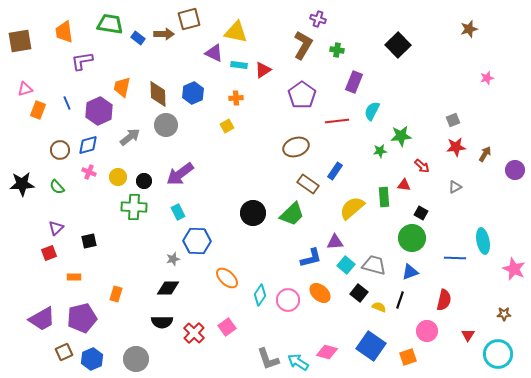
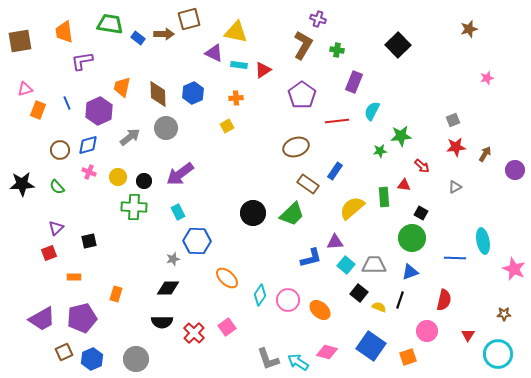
gray circle at (166, 125): moved 3 px down
gray trapezoid at (374, 265): rotated 15 degrees counterclockwise
orange ellipse at (320, 293): moved 17 px down
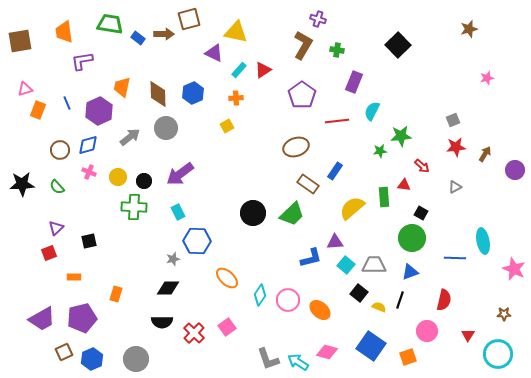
cyan rectangle at (239, 65): moved 5 px down; rotated 56 degrees counterclockwise
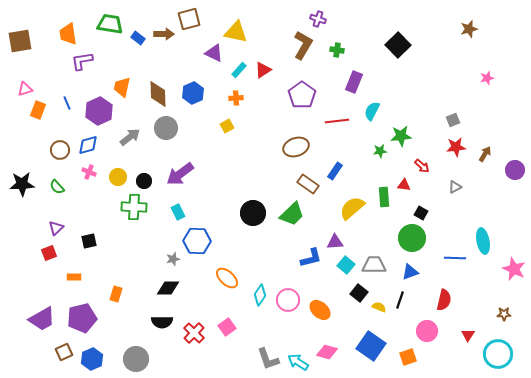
orange trapezoid at (64, 32): moved 4 px right, 2 px down
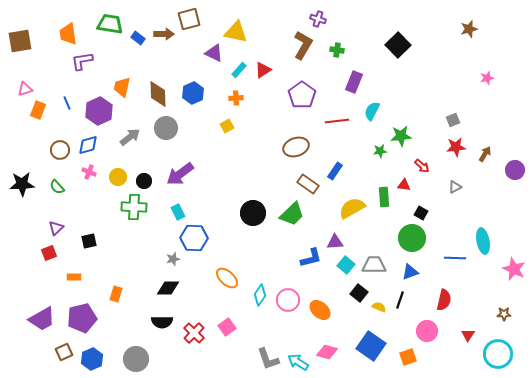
yellow semicircle at (352, 208): rotated 12 degrees clockwise
blue hexagon at (197, 241): moved 3 px left, 3 px up
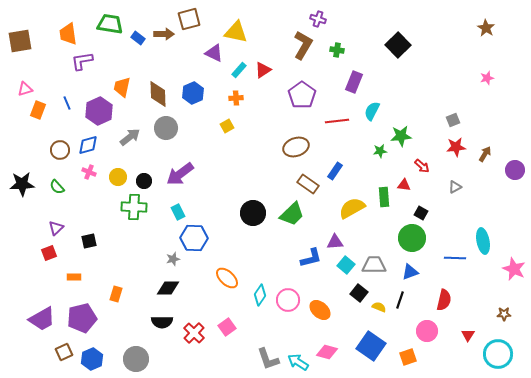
brown star at (469, 29): moved 17 px right, 1 px up; rotated 24 degrees counterclockwise
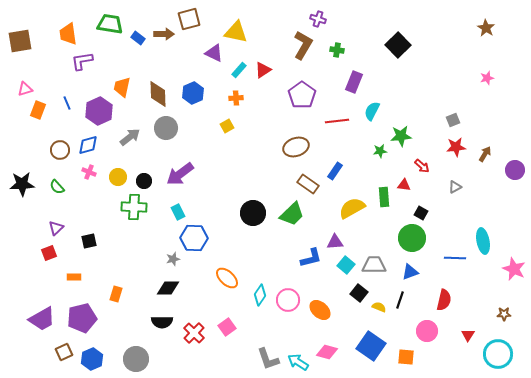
orange square at (408, 357): moved 2 px left; rotated 24 degrees clockwise
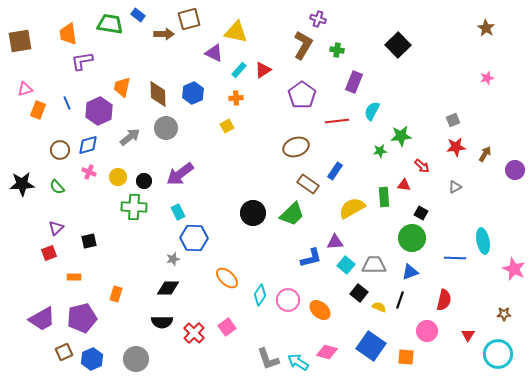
blue rectangle at (138, 38): moved 23 px up
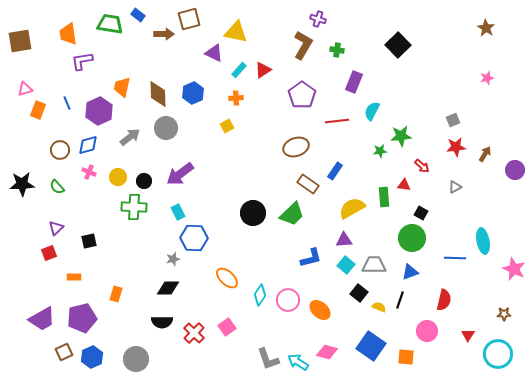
purple triangle at (335, 242): moved 9 px right, 2 px up
blue hexagon at (92, 359): moved 2 px up
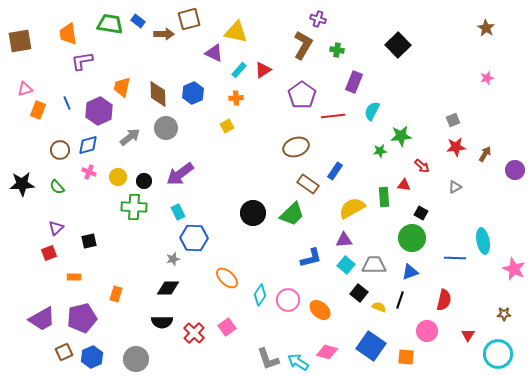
blue rectangle at (138, 15): moved 6 px down
red line at (337, 121): moved 4 px left, 5 px up
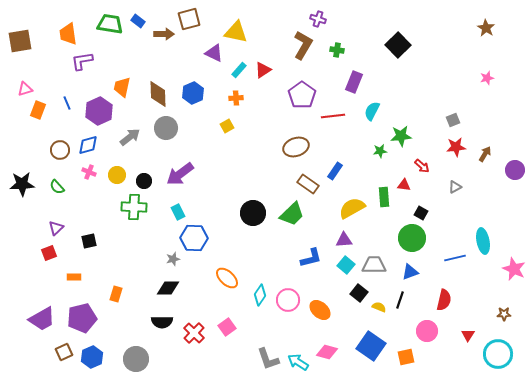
yellow circle at (118, 177): moved 1 px left, 2 px up
blue line at (455, 258): rotated 15 degrees counterclockwise
orange square at (406, 357): rotated 18 degrees counterclockwise
